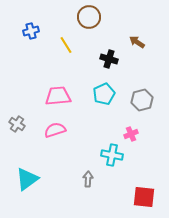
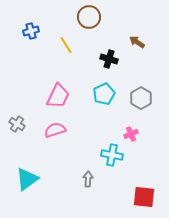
pink trapezoid: rotated 120 degrees clockwise
gray hexagon: moved 1 px left, 2 px up; rotated 15 degrees counterclockwise
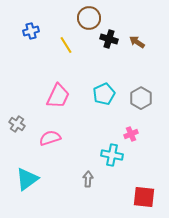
brown circle: moved 1 px down
black cross: moved 20 px up
pink semicircle: moved 5 px left, 8 px down
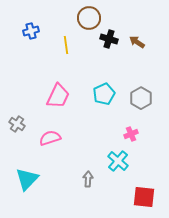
yellow line: rotated 24 degrees clockwise
cyan cross: moved 6 px right, 6 px down; rotated 30 degrees clockwise
cyan triangle: rotated 10 degrees counterclockwise
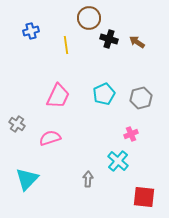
gray hexagon: rotated 15 degrees clockwise
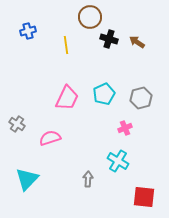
brown circle: moved 1 px right, 1 px up
blue cross: moved 3 px left
pink trapezoid: moved 9 px right, 2 px down
pink cross: moved 6 px left, 6 px up
cyan cross: rotated 10 degrees counterclockwise
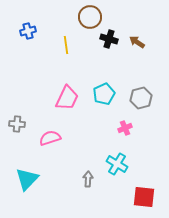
gray cross: rotated 28 degrees counterclockwise
cyan cross: moved 1 px left, 3 px down
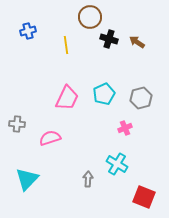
red square: rotated 15 degrees clockwise
